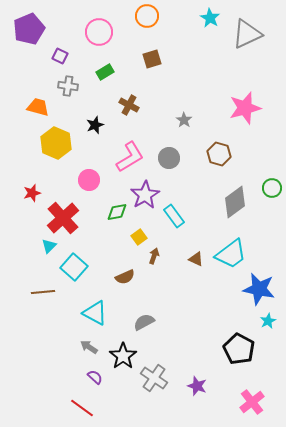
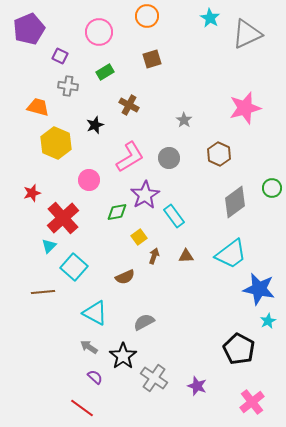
brown hexagon at (219, 154): rotated 10 degrees clockwise
brown triangle at (196, 259): moved 10 px left, 3 px up; rotated 28 degrees counterclockwise
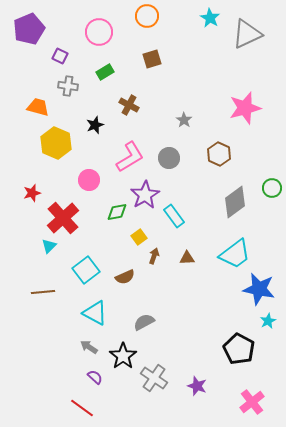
cyan trapezoid at (231, 254): moved 4 px right
brown triangle at (186, 256): moved 1 px right, 2 px down
cyan square at (74, 267): moved 12 px right, 3 px down; rotated 12 degrees clockwise
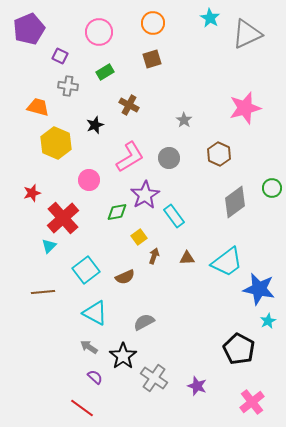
orange circle at (147, 16): moved 6 px right, 7 px down
cyan trapezoid at (235, 254): moved 8 px left, 8 px down
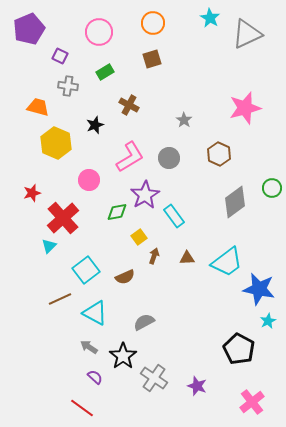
brown line at (43, 292): moved 17 px right, 7 px down; rotated 20 degrees counterclockwise
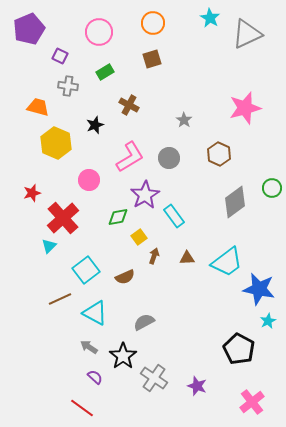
green diamond at (117, 212): moved 1 px right, 5 px down
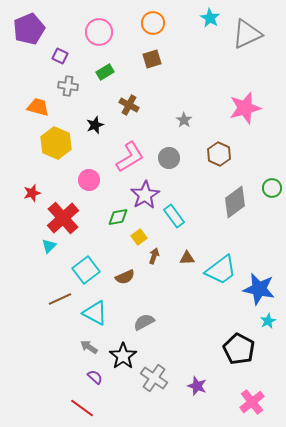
cyan trapezoid at (227, 262): moved 6 px left, 8 px down
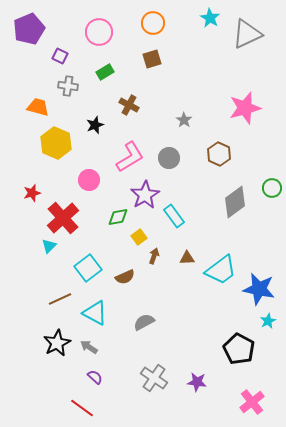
cyan square at (86, 270): moved 2 px right, 2 px up
black star at (123, 356): moved 66 px left, 13 px up; rotated 8 degrees clockwise
purple star at (197, 386): moved 4 px up; rotated 12 degrees counterclockwise
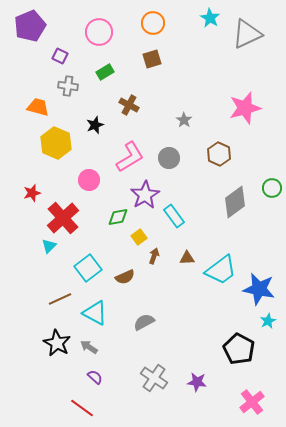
purple pentagon at (29, 29): moved 1 px right, 3 px up
black star at (57, 343): rotated 16 degrees counterclockwise
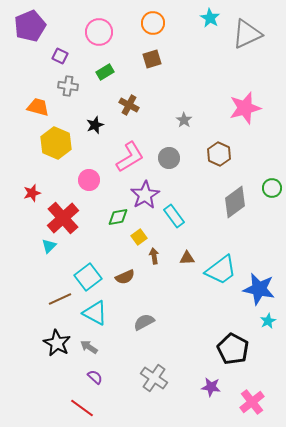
brown arrow at (154, 256): rotated 28 degrees counterclockwise
cyan square at (88, 268): moved 9 px down
black pentagon at (239, 349): moved 6 px left
purple star at (197, 382): moved 14 px right, 5 px down
